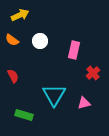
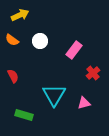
pink rectangle: rotated 24 degrees clockwise
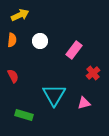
orange semicircle: rotated 120 degrees counterclockwise
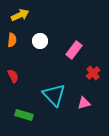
cyan triangle: rotated 15 degrees counterclockwise
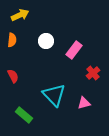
white circle: moved 6 px right
green rectangle: rotated 24 degrees clockwise
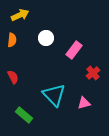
white circle: moved 3 px up
red semicircle: moved 1 px down
